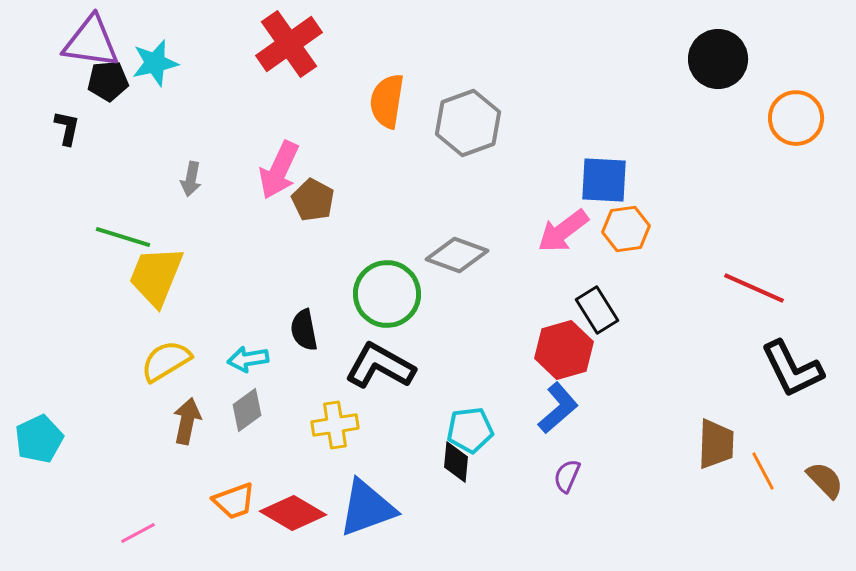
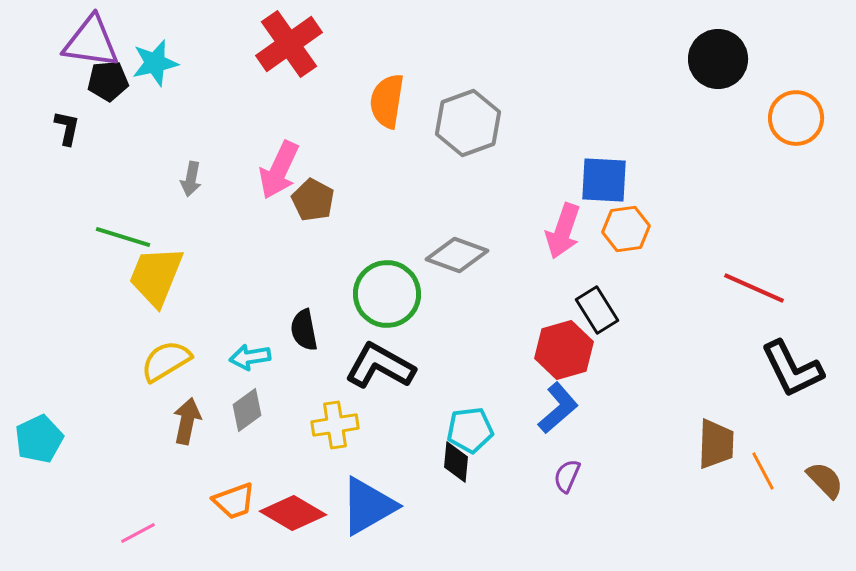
pink arrow at (563, 231): rotated 34 degrees counterclockwise
cyan arrow at (248, 359): moved 2 px right, 2 px up
blue triangle at (367, 508): moved 1 px right, 2 px up; rotated 10 degrees counterclockwise
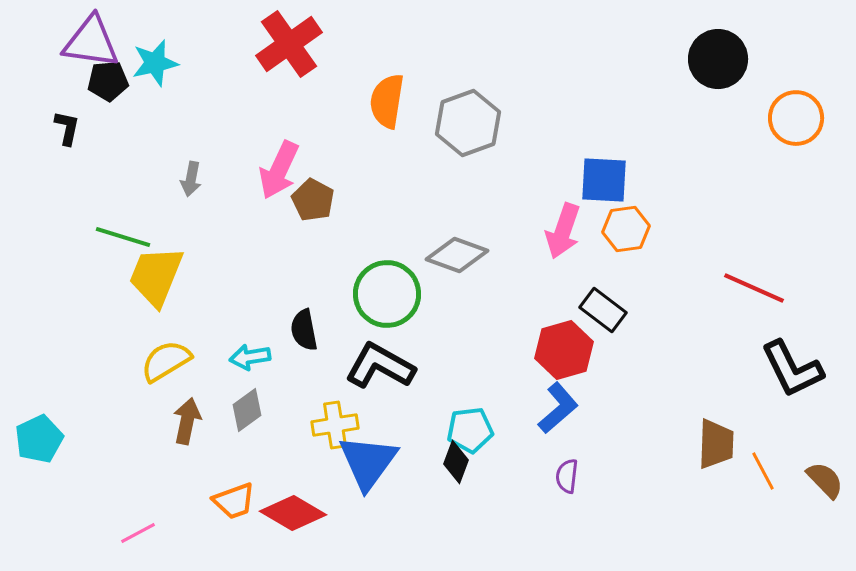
black rectangle at (597, 310): moved 6 px right; rotated 21 degrees counterclockwise
black diamond at (456, 462): rotated 15 degrees clockwise
purple semicircle at (567, 476): rotated 16 degrees counterclockwise
blue triangle at (368, 506): moved 44 px up; rotated 24 degrees counterclockwise
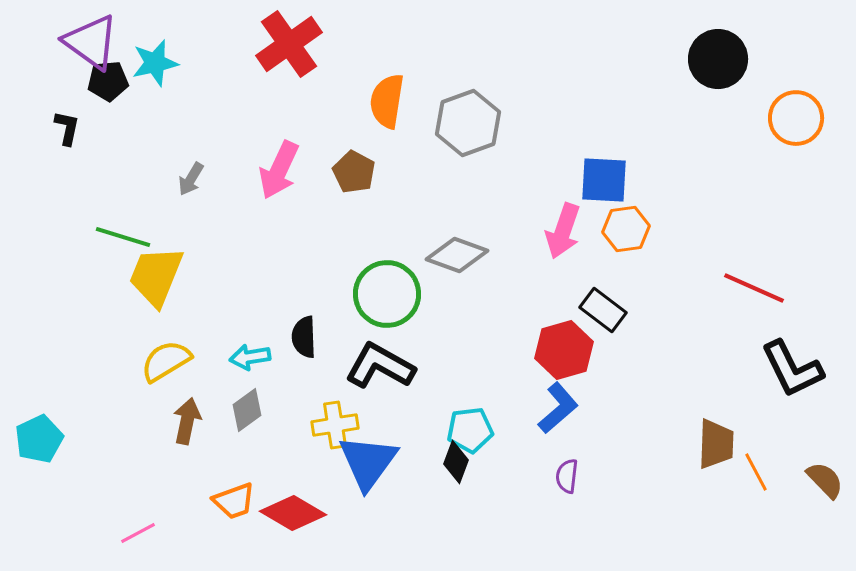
purple triangle at (91, 42): rotated 28 degrees clockwise
gray arrow at (191, 179): rotated 20 degrees clockwise
brown pentagon at (313, 200): moved 41 px right, 28 px up
black semicircle at (304, 330): moved 7 px down; rotated 9 degrees clockwise
orange line at (763, 471): moved 7 px left, 1 px down
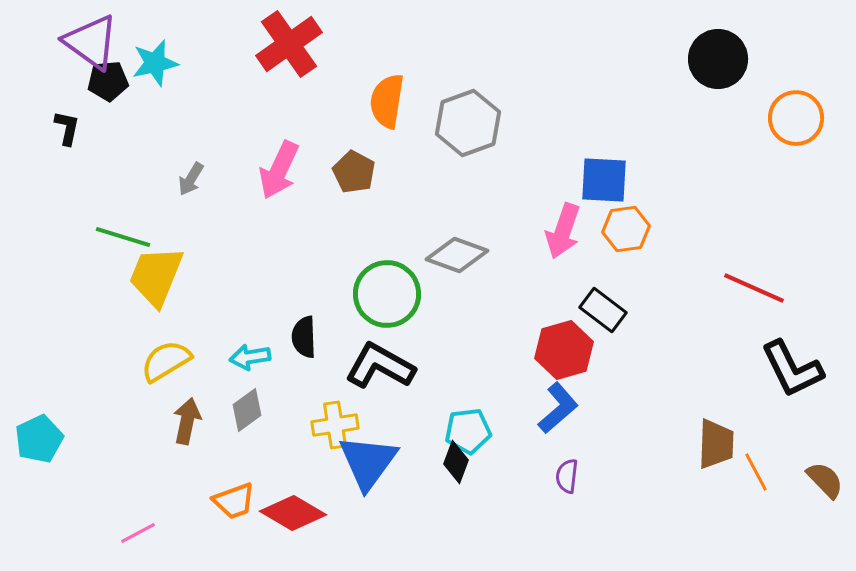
cyan pentagon at (470, 430): moved 2 px left, 1 px down
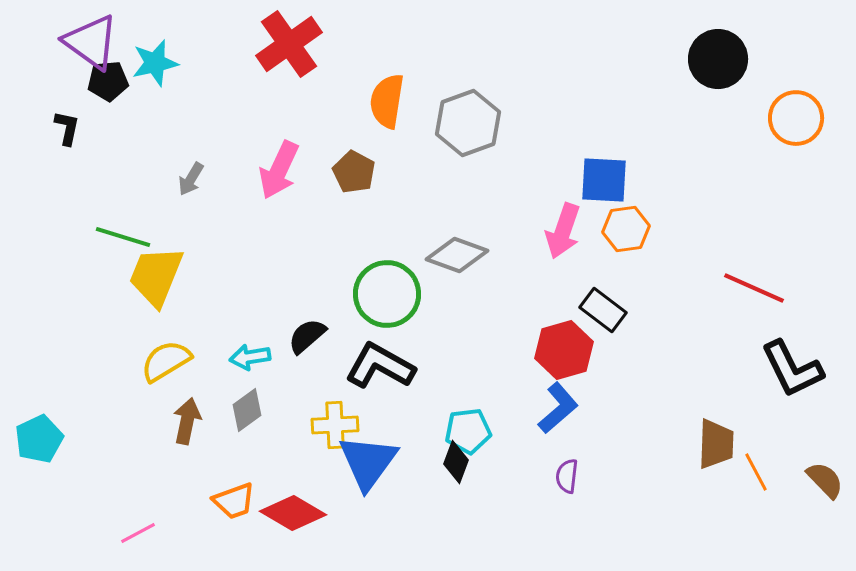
black semicircle at (304, 337): moved 3 px right, 1 px up; rotated 51 degrees clockwise
yellow cross at (335, 425): rotated 6 degrees clockwise
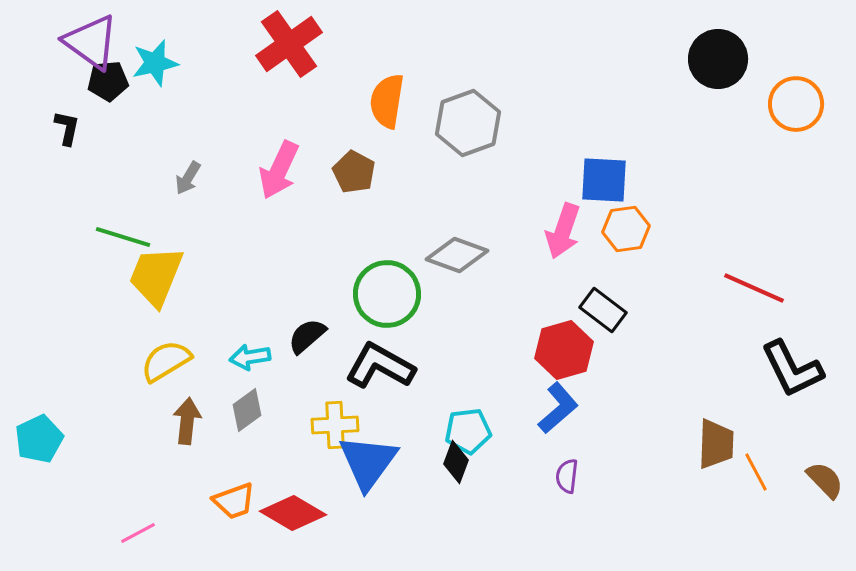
orange circle at (796, 118): moved 14 px up
gray arrow at (191, 179): moved 3 px left, 1 px up
brown arrow at (187, 421): rotated 6 degrees counterclockwise
